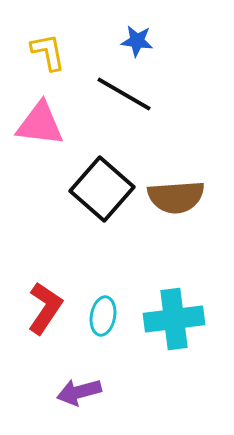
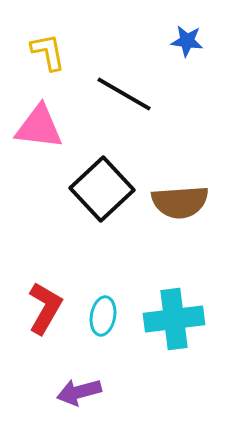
blue star: moved 50 px right
pink triangle: moved 1 px left, 3 px down
black square: rotated 6 degrees clockwise
brown semicircle: moved 4 px right, 5 px down
red L-shape: rotated 4 degrees counterclockwise
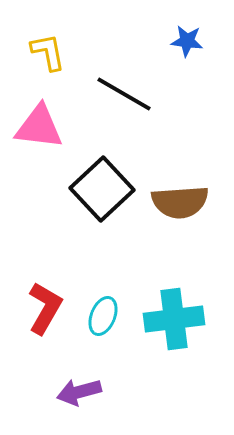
cyan ellipse: rotated 12 degrees clockwise
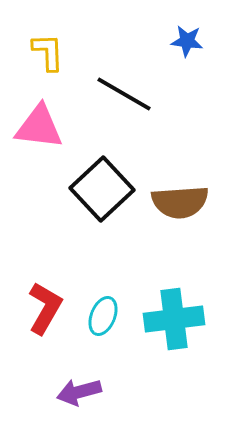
yellow L-shape: rotated 9 degrees clockwise
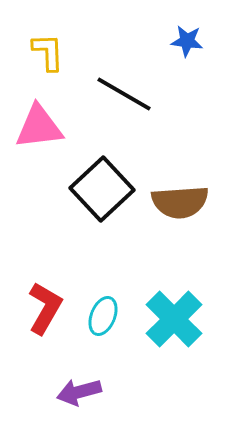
pink triangle: rotated 14 degrees counterclockwise
cyan cross: rotated 38 degrees counterclockwise
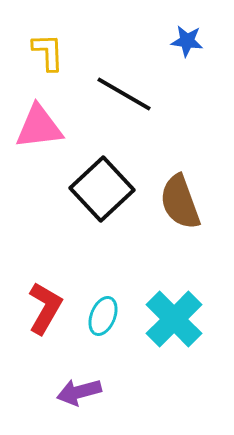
brown semicircle: rotated 74 degrees clockwise
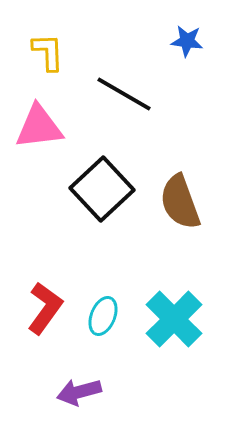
red L-shape: rotated 6 degrees clockwise
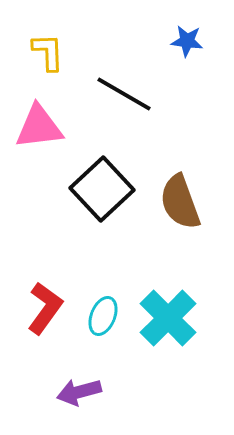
cyan cross: moved 6 px left, 1 px up
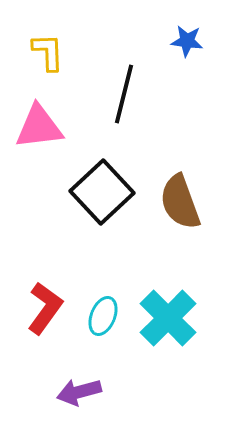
black line: rotated 74 degrees clockwise
black square: moved 3 px down
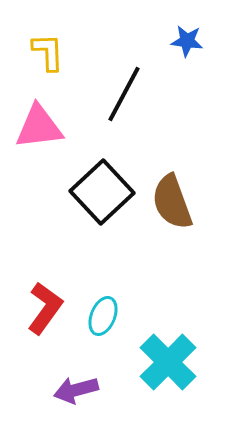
black line: rotated 14 degrees clockwise
brown semicircle: moved 8 px left
cyan cross: moved 44 px down
purple arrow: moved 3 px left, 2 px up
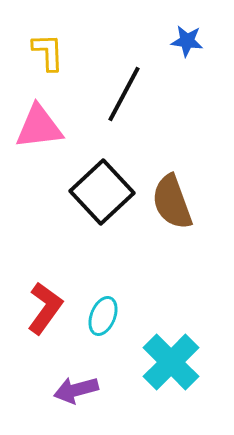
cyan cross: moved 3 px right
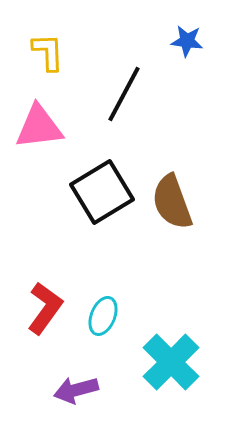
black square: rotated 12 degrees clockwise
